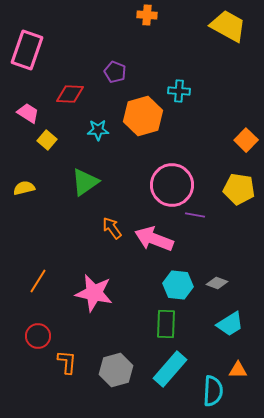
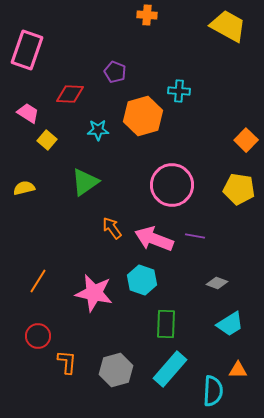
purple line: moved 21 px down
cyan hexagon: moved 36 px left, 5 px up; rotated 12 degrees clockwise
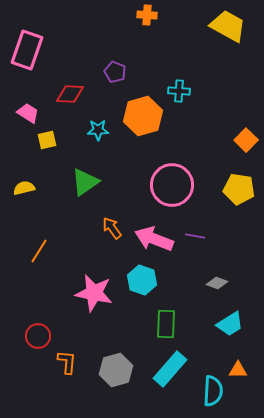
yellow square: rotated 36 degrees clockwise
orange line: moved 1 px right, 30 px up
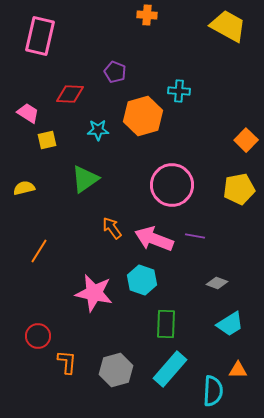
pink rectangle: moved 13 px right, 14 px up; rotated 6 degrees counterclockwise
green triangle: moved 3 px up
yellow pentagon: rotated 20 degrees counterclockwise
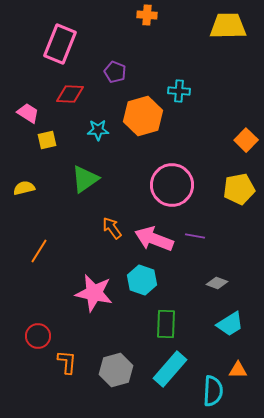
yellow trapezoid: rotated 30 degrees counterclockwise
pink rectangle: moved 20 px right, 8 px down; rotated 9 degrees clockwise
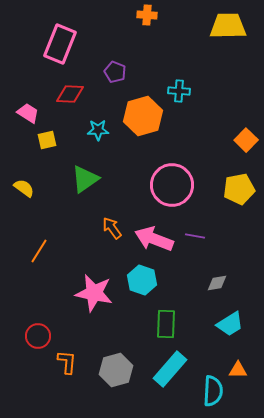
yellow semicircle: rotated 50 degrees clockwise
gray diamond: rotated 30 degrees counterclockwise
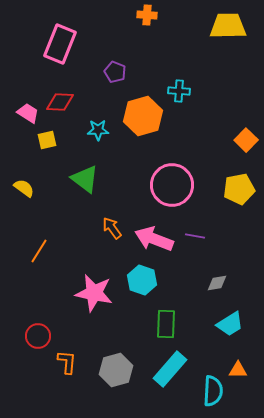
red diamond: moved 10 px left, 8 px down
green triangle: rotated 48 degrees counterclockwise
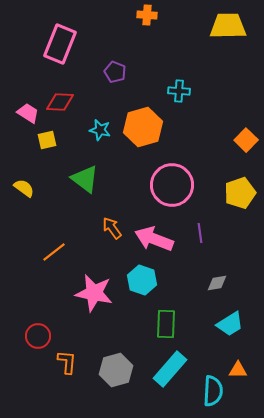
orange hexagon: moved 11 px down
cyan star: moved 2 px right; rotated 15 degrees clockwise
yellow pentagon: moved 1 px right, 4 px down; rotated 8 degrees counterclockwise
purple line: moved 5 px right, 3 px up; rotated 72 degrees clockwise
orange line: moved 15 px right, 1 px down; rotated 20 degrees clockwise
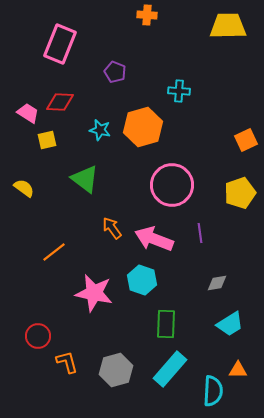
orange square: rotated 20 degrees clockwise
orange L-shape: rotated 20 degrees counterclockwise
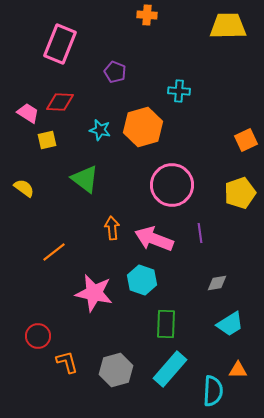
orange arrow: rotated 30 degrees clockwise
